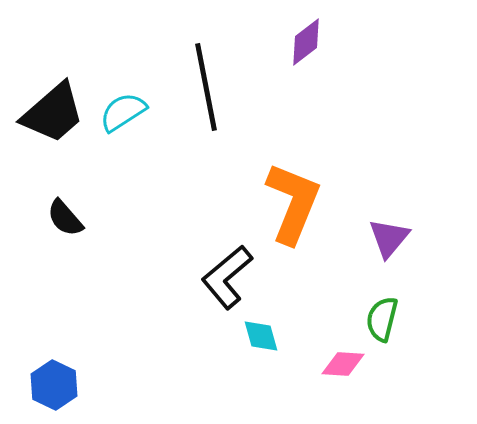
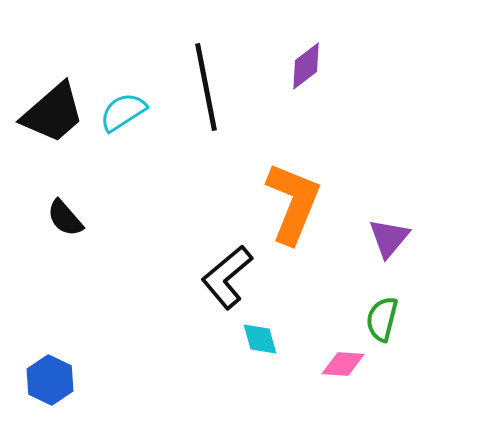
purple diamond: moved 24 px down
cyan diamond: moved 1 px left, 3 px down
blue hexagon: moved 4 px left, 5 px up
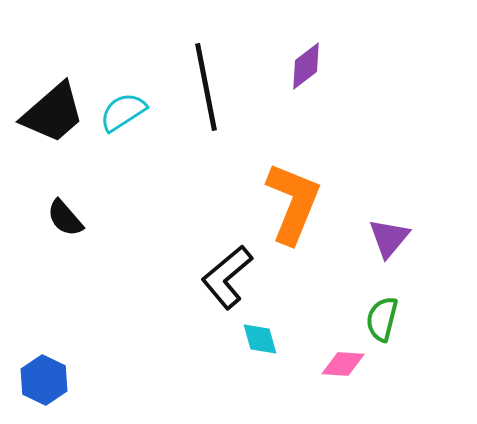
blue hexagon: moved 6 px left
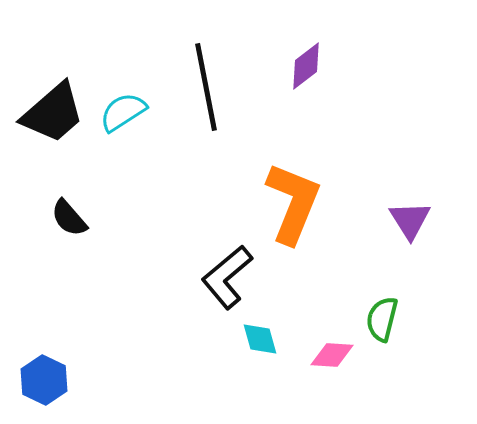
black semicircle: moved 4 px right
purple triangle: moved 21 px right, 18 px up; rotated 12 degrees counterclockwise
pink diamond: moved 11 px left, 9 px up
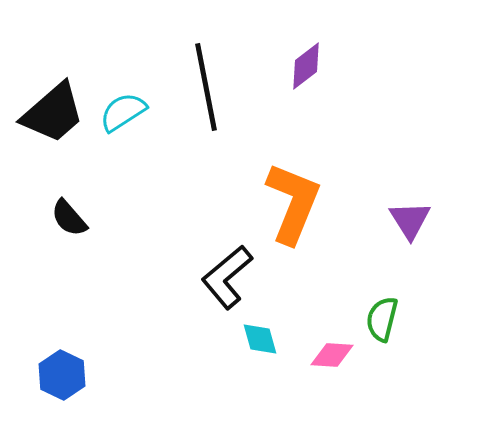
blue hexagon: moved 18 px right, 5 px up
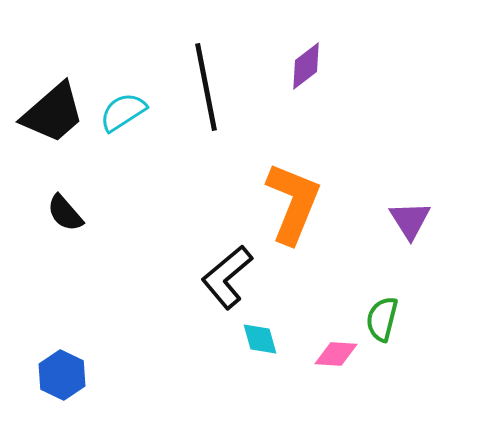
black semicircle: moved 4 px left, 5 px up
pink diamond: moved 4 px right, 1 px up
